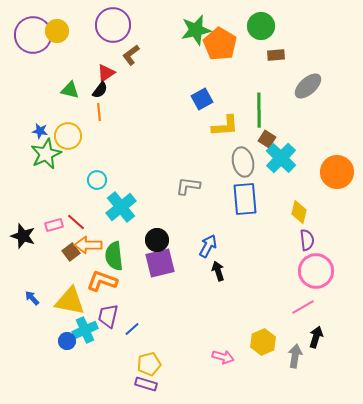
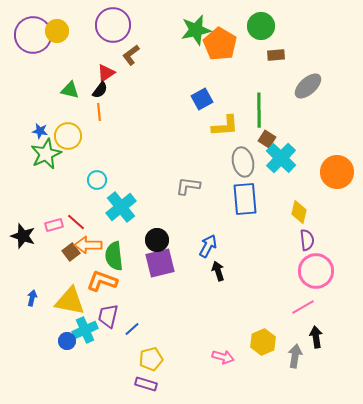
blue arrow at (32, 298): rotated 56 degrees clockwise
black arrow at (316, 337): rotated 25 degrees counterclockwise
yellow pentagon at (149, 364): moved 2 px right, 5 px up
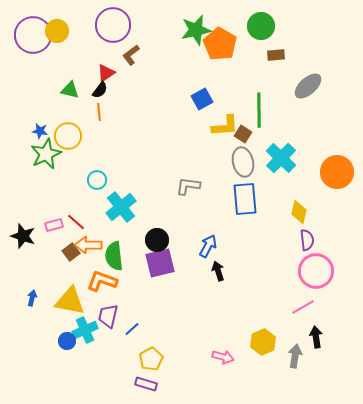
brown square at (267, 139): moved 24 px left, 5 px up
yellow pentagon at (151, 359): rotated 15 degrees counterclockwise
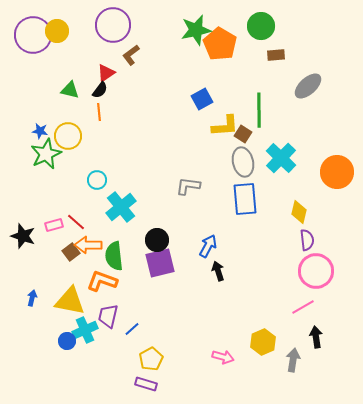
gray arrow at (295, 356): moved 2 px left, 4 px down
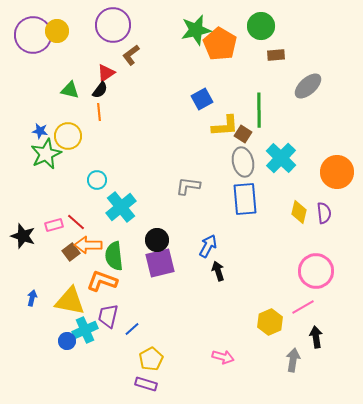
purple semicircle at (307, 240): moved 17 px right, 27 px up
yellow hexagon at (263, 342): moved 7 px right, 20 px up
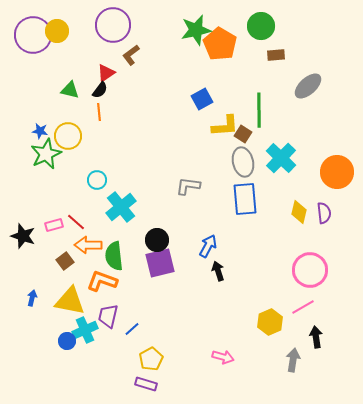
brown square at (71, 252): moved 6 px left, 9 px down
pink circle at (316, 271): moved 6 px left, 1 px up
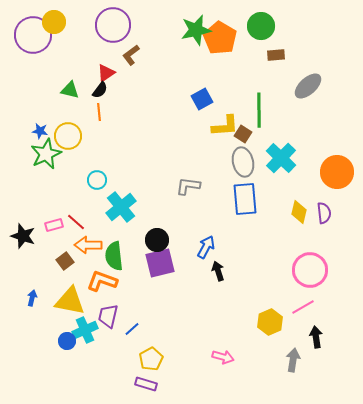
yellow circle at (57, 31): moved 3 px left, 9 px up
orange pentagon at (220, 44): moved 6 px up
blue arrow at (208, 246): moved 2 px left, 1 px down
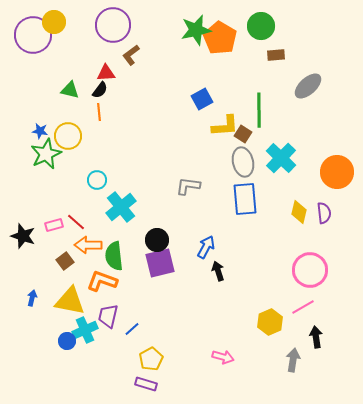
red triangle at (106, 73): rotated 30 degrees clockwise
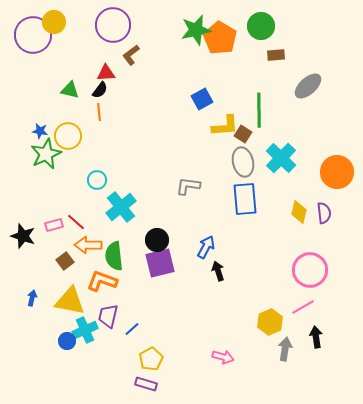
gray arrow at (293, 360): moved 8 px left, 11 px up
